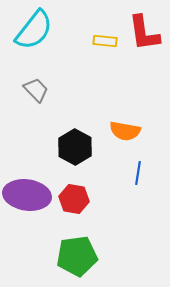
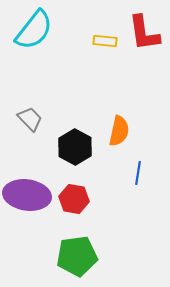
gray trapezoid: moved 6 px left, 29 px down
orange semicircle: moved 6 px left; rotated 88 degrees counterclockwise
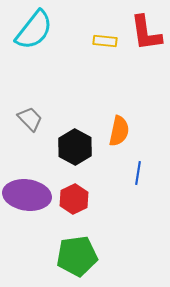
red L-shape: moved 2 px right
red hexagon: rotated 24 degrees clockwise
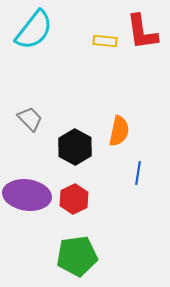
red L-shape: moved 4 px left, 1 px up
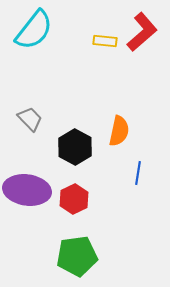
red L-shape: rotated 123 degrees counterclockwise
purple ellipse: moved 5 px up
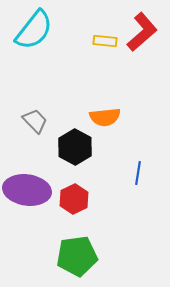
gray trapezoid: moved 5 px right, 2 px down
orange semicircle: moved 14 px left, 14 px up; rotated 72 degrees clockwise
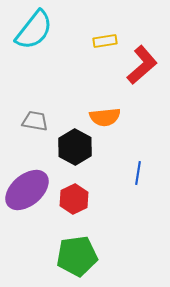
red L-shape: moved 33 px down
yellow rectangle: rotated 15 degrees counterclockwise
gray trapezoid: rotated 36 degrees counterclockwise
purple ellipse: rotated 48 degrees counterclockwise
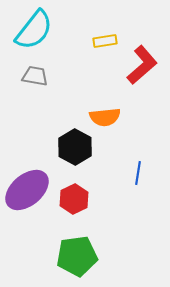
gray trapezoid: moved 45 px up
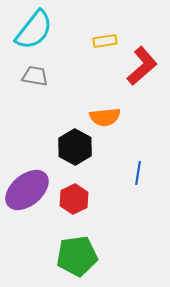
red L-shape: moved 1 px down
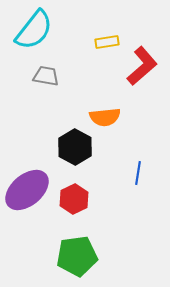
yellow rectangle: moved 2 px right, 1 px down
gray trapezoid: moved 11 px right
